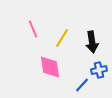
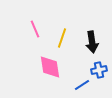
pink line: moved 2 px right
yellow line: rotated 12 degrees counterclockwise
blue line: rotated 14 degrees clockwise
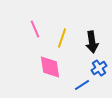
blue cross: moved 2 px up; rotated 21 degrees counterclockwise
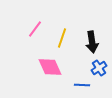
pink line: rotated 60 degrees clockwise
pink diamond: rotated 15 degrees counterclockwise
blue line: rotated 35 degrees clockwise
